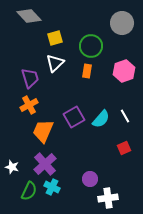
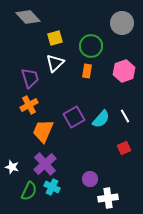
gray diamond: moved 1 px left, 1 px down
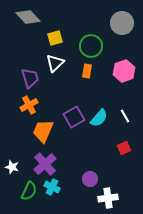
cyan semicircle: moved 2 px left, 1 px up
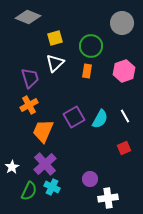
gray diamond: rotated 25 degrees counterclockwise
cyan semicircle: moved 1 px right, 1 px down; rotated 12 degrees counterclockwise
white star: rotated 24 degrees clockwise
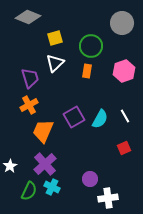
white star: moved 2 px left, 1 px up
